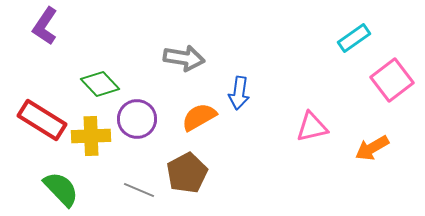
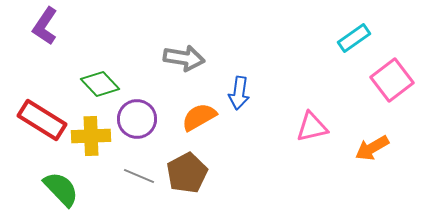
gray line: moved 14 px up
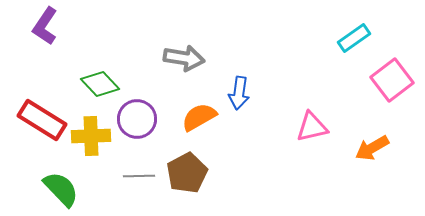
gray line: rotated 24 degrees counterclockwise
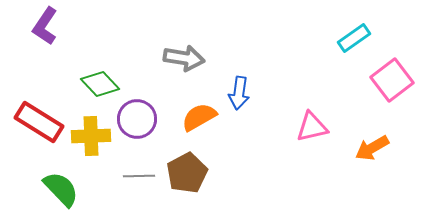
red rectangle: moved 3 px left, 2 px down
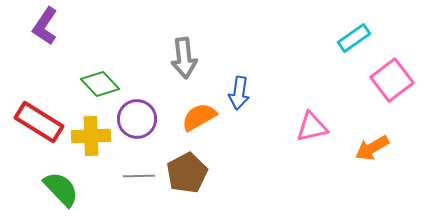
gray arrow: rotated 75 degrees clockwise
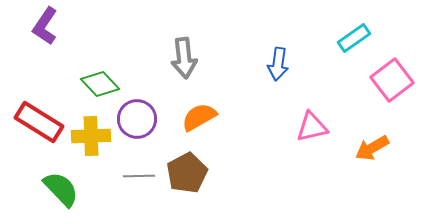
blue arrow: moved 39 px right, 29 px up
